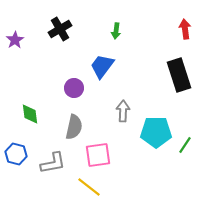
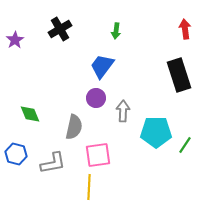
purple circle: moved 22 px right, 10 px down
green diamond: rotated 15 degrees counterclockwise
yellow line: rotated 55 degrees clockwise
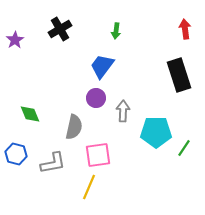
green line: moved 1 px left, 3 px down
yellow line: rotated 20 degrees clockwise
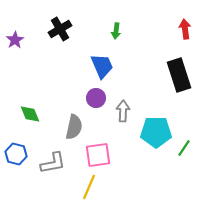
blue trapezoid: rotated 120 degrees clockwise
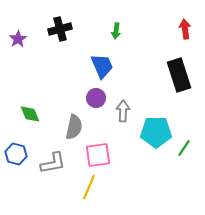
black cross: rotated 15 degrees clockwise
purple star: moved 3 px right, 1 px up
